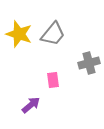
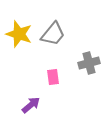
pink rectangle: moved 3 px up
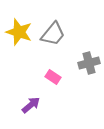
yellow star: moved 2 px up
pink rectangle: rotated 49 degrees counterclockwise
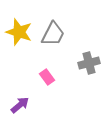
gray trapezoid: rotated 12 degrees counterclockwise
pink rectangle: moved 6 px left; rotated 21 degrees clockwise
purple arrow: moved 11 px left
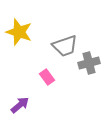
gray trapezoid: moved 12 px right, 12 px down; rotated 44 degrees clockwise
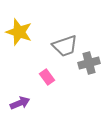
purple arrow: moved 2 px up; rotated 18 degrees clockwise
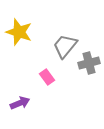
gray trapezoid: rotated 148 degrees clockwise
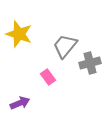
yellow star: moved 2 px down
gray cross: moved 1 px right
pink rectangle: moved 1 px right
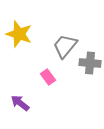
gray cross: rotated 20 degrees clockwise
purple arrow: rotated 120 degrees counterclockwise
